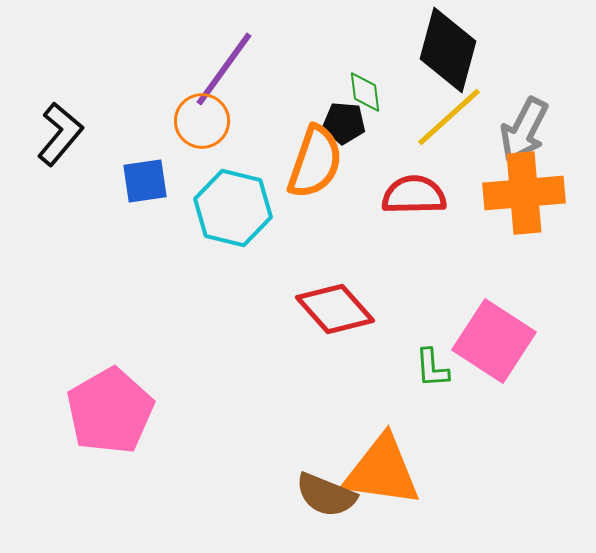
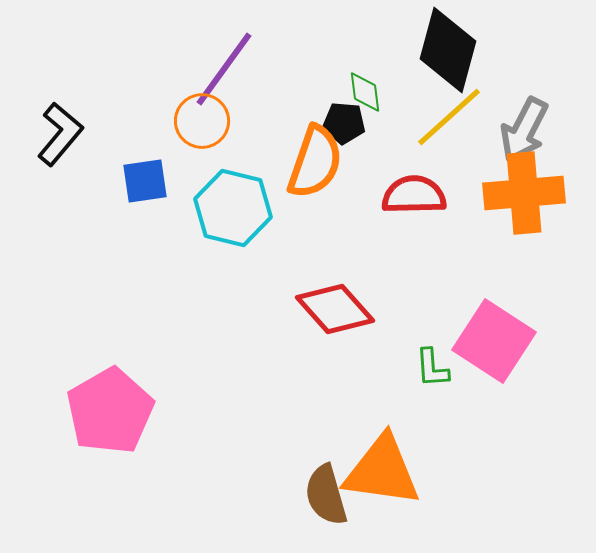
brown semicircle: rotated 52 degrees clockwise
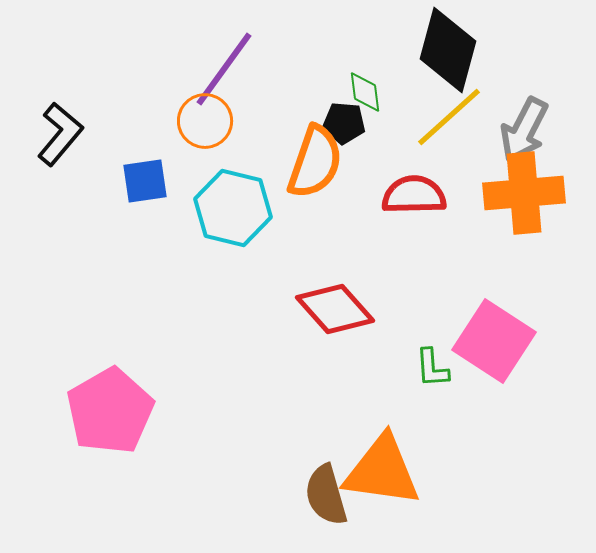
orange circle: moved 3 px right
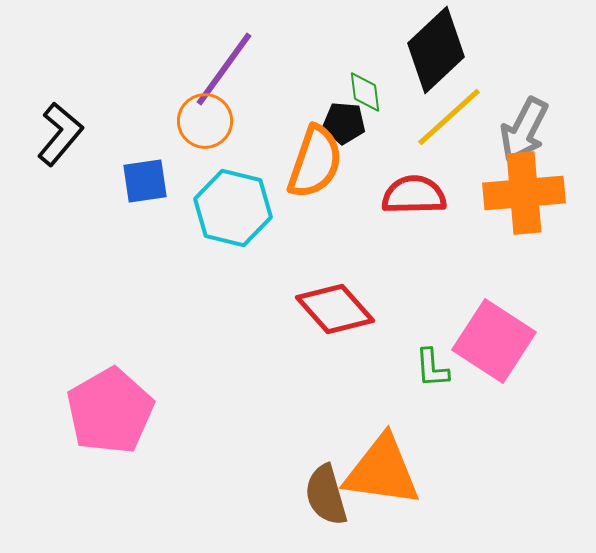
black diamond: moved 12 px left; rotated 32 degrees clockwise
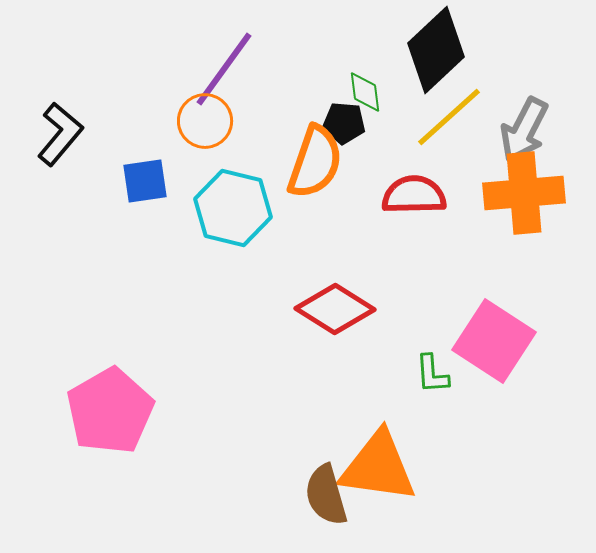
red diamond: rotated 16 degrees counterclockwise
green L-shape: moved 6 px down
orange triangle: moved 4 px left, 4 px up
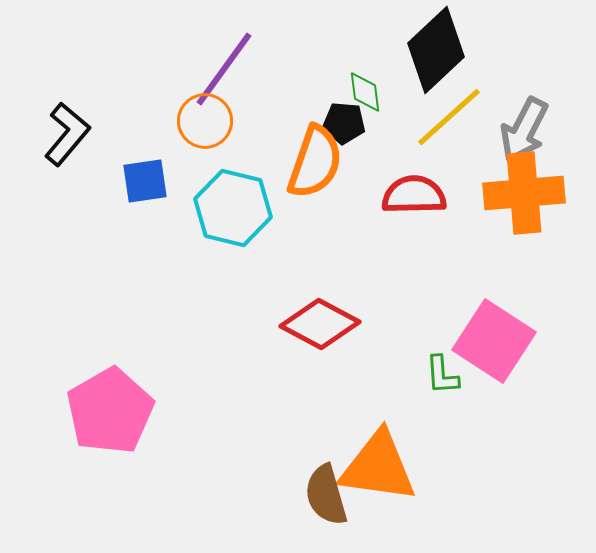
black L-shape: moved 7 px right
red diamond: moved 15 px left, 15 px down; rotated 4 degrees counterclockwise
green L-shape: moved 10 px right, 1 px down
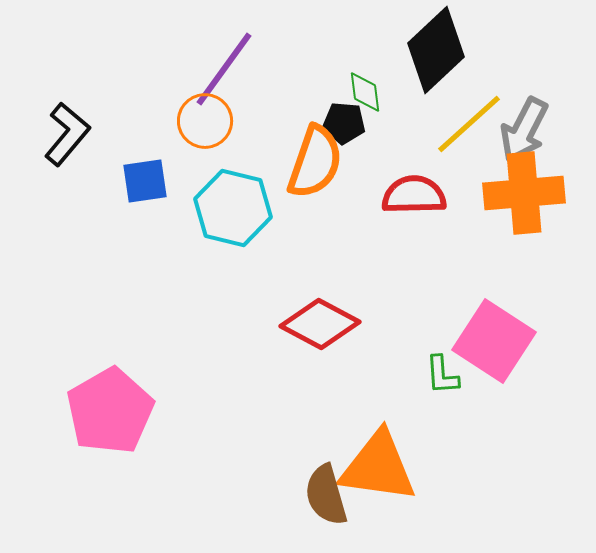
yellow line: moved 20 px right, 7 px down
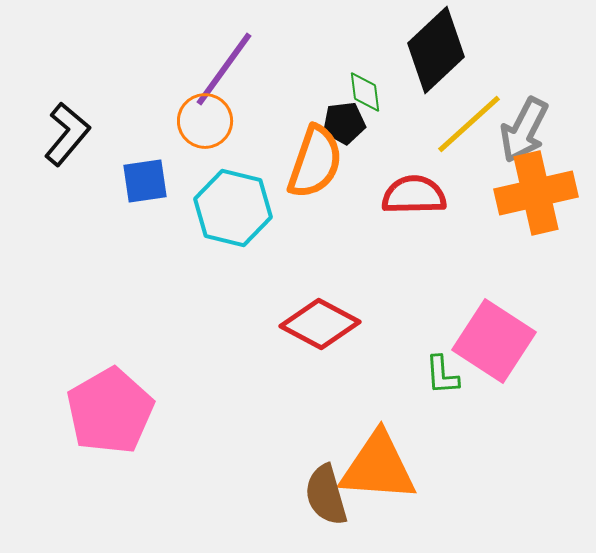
black pentagon: rotated 12 degrees counterclockwise
orange cross: moved 12 px right; rotated 8 degrees counterclockwise
orange triangle: rotated 4 degrees counterclockwise
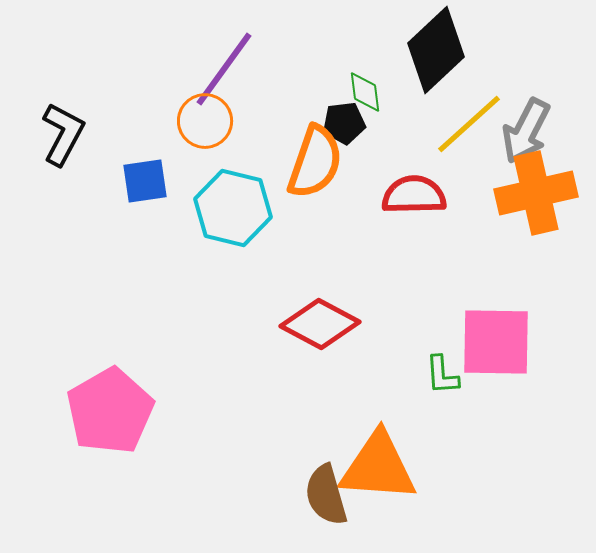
gray arrow: moved 2 px right, 1 px down
black L-shape: moved 4 px left; rotated 12 degrees counterclockwise
pink square: moved 2 px right, 1 px down; rotated 32 degrees counterclockwise
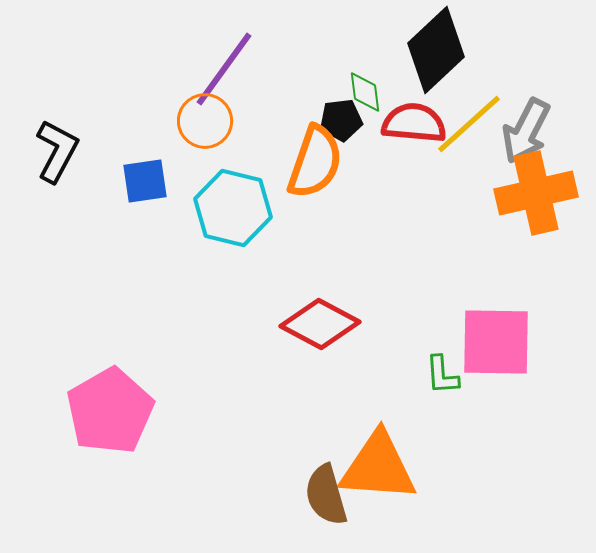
black pentagon: moved 3 px left, 3 px up
black L-shape: moved 6 px left, 17 px down
red semicircle: moved 72 px up; rotated 6 degrees clockwise
